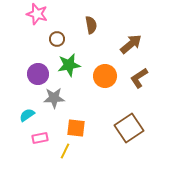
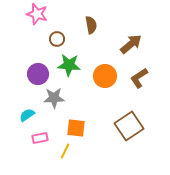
green star: rotated 15 degrees clockwise
brown square: moved 2 px up
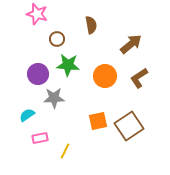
green star: moved 1 px left
orange square: moved 22 px right, 7 px up; rotated 18 degrees counterclockwise
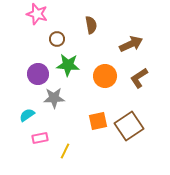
brown arrow: rotated 15 degrees clockwise
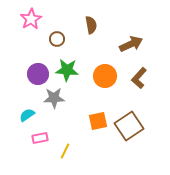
pink star: moved 6 px left, 5 px down; rotated 25 degrees clockwise
green star: moved 1 px left, 5 px down
brown L-shape: rotated 15 degrees counterclockwise
